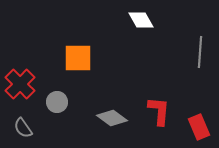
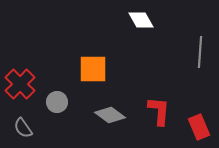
orange square: moved 15 px right, 11 px down
gray diamond: moved 2 px left, 3 px up
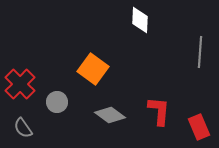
white diamond: moved 1 px left; rotated 32 degrees clockwise
orange square: rotated 36 degrees clockwise
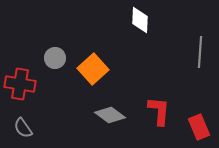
orange square: rotated 12 degrees clockwise
red cross: rotated 36 degrees counterclockwise
gray circle: moved 2 px left, 44 px up
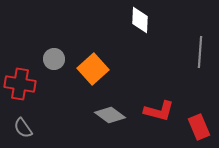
gray circle: moved 1 px left, 1 px down
red L-shape: rotated 100 degrees clockwise
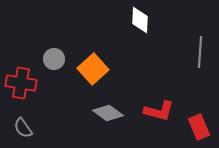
red cross: moved 1 px right, 1 px up
gray diamond: moved 2 px left, 2 px up
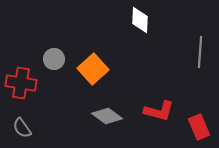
gray diamond: moved 1 px left, 3 px down
gray semicircle: moved 1 px left
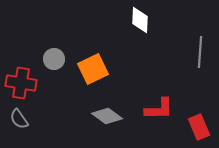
orange square: rotated 16 degrees clockwise
red L-shape: moved 2 px up; rotated 16 degrees counterclockwise
gray semicircle: moved 3 px left, 9 px up
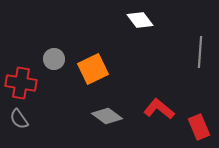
white diamond: rotated 40 degrees counterclockwise
red L-shape: rotated 140 degrees counterclockwise
